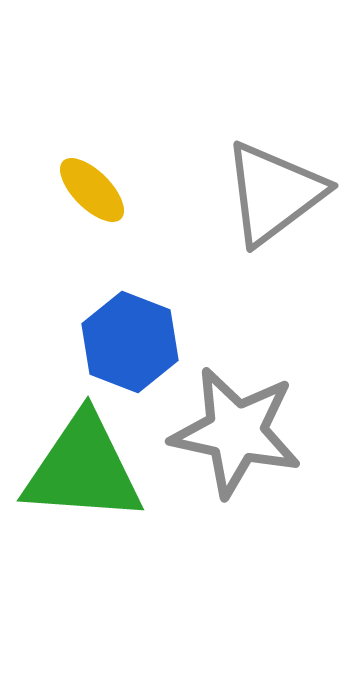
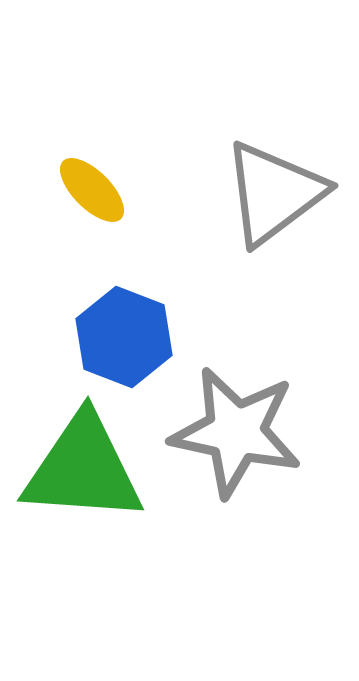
blue hexagon: moved 6 px left, 5 px up
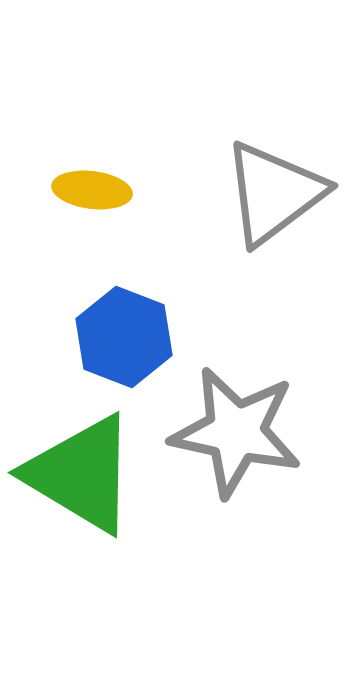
yellow ellipse: rotated 38 degrees counterclockwise
green triangle: moved 2 px left, 5 px down; rotated 27 degrees clockwise
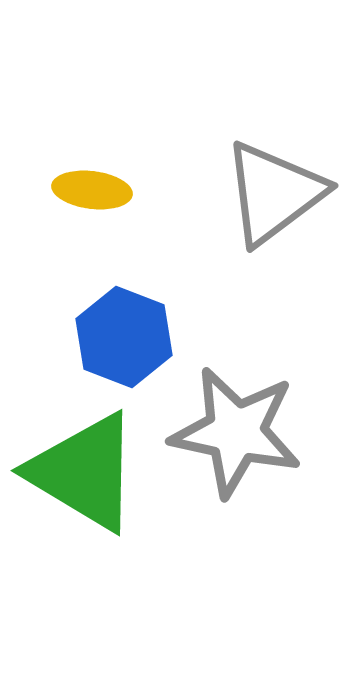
green triangle: moved 3 px right, 2 px up
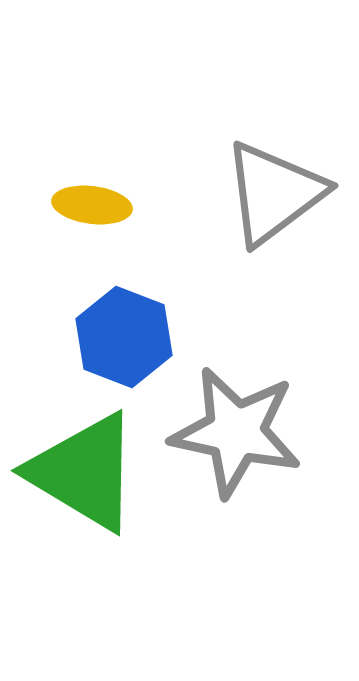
yellow ellipse: moved 15 px down
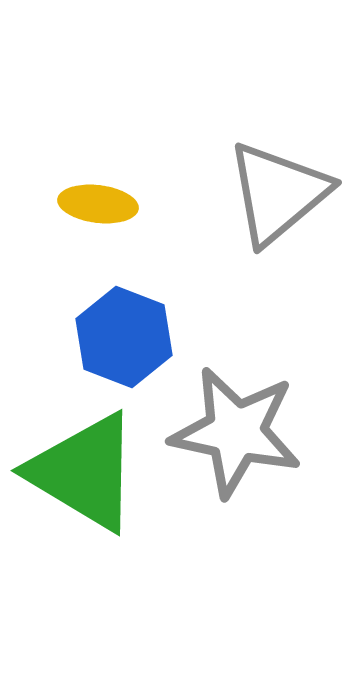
gray triangle: moved 4 px right; rotated 3 degrees counterclockwise
yellow ellipse: moved 6 px right, 1 px up
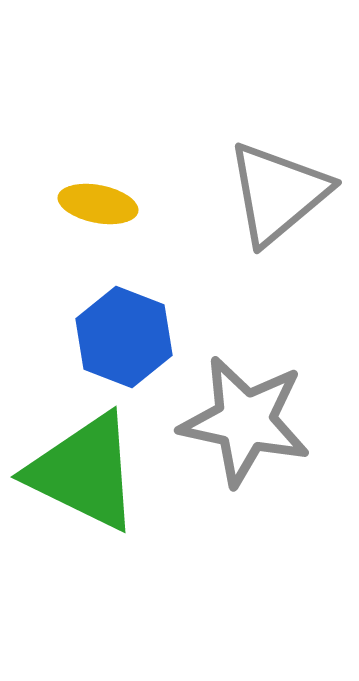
yellow ellipse: rotated 4 degrees clockwise
gray star: moved 9 px right, 11 px up
green triangle: rotated 5 degrees counterclockwise
